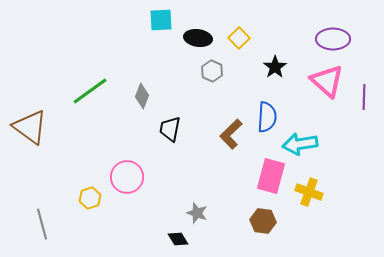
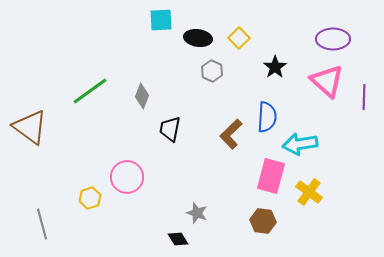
yellow cross: rotated 16 degrees clockwise
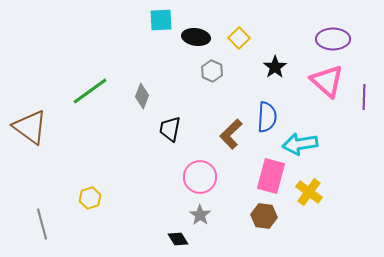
black ellipse: moved 2 px left, 1 px up
pink circle: moved 73 px right
gray star: moved 3 px right, 2 px down; rotated 15 degrees clockwise
brown hexagon: moved 1 px right, 5 px up
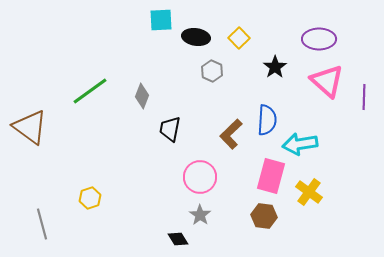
purple ellipse: moved 14 px left
blue semicircle: moved 3 px down
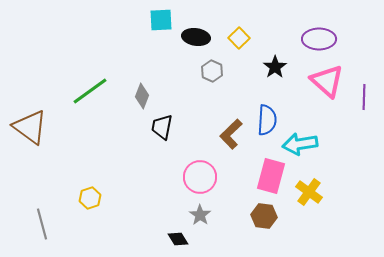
black trapezoid: moved 8 px left, 2 px up
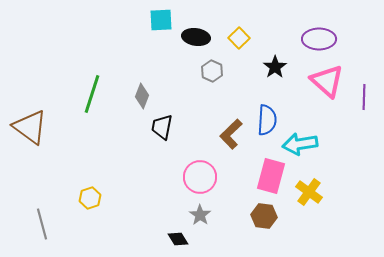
green line: moved 2 px right, 3 px down; rotated 36 degrees counterclockwise
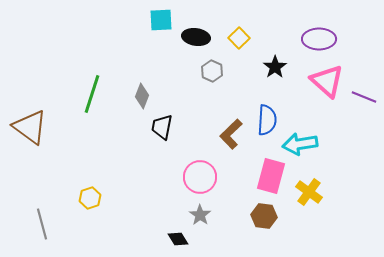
purple line: rotated 70 degrees counterclockwise
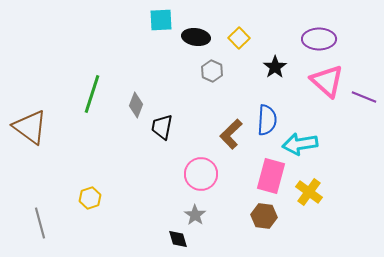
gray diamond: moved 6 px left, 9 px down
pink circle: moved 1 px right, 3 px up
gray star: moved 5 px left
gray line: moved 2 px left, 1 px up
black diamond: rotated 15 degrees clockwise
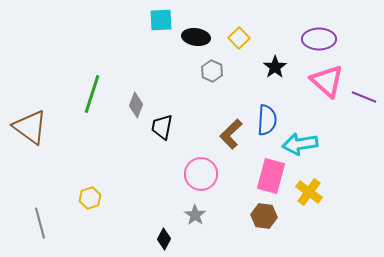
black diamond: moved 14 px left; rotated 45 degrees clockwise
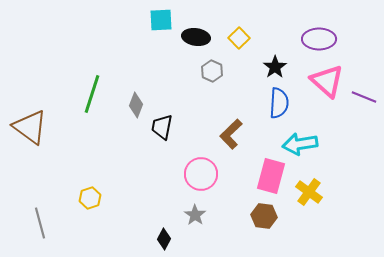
blue semicircle: moved 12 px right, 17 px up
